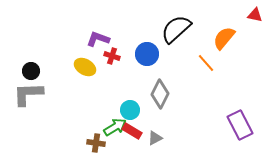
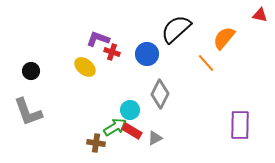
red triangle: moved 5 px right
red cross: moved 4 px up
yellow ellipse: rotated 10 degrees clockwise
gray L-shape: moved 18 px down; rotated 108 degrees counterclockwise
purple rectangle: rotated 28 degrees clockwise
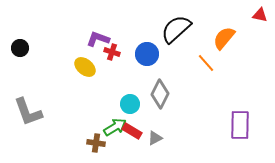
black circle: moved 11 px left, 23 px up
cyan circle: moved 6 px up
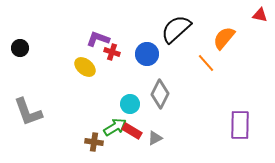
brown cross: moved 2 px left, 1 px up
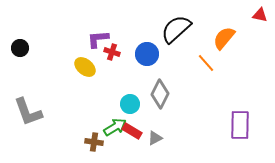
purple L-shape: rotated 25 degrees counterclockwise
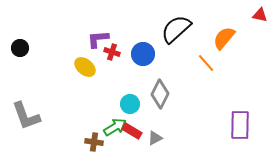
blue circle: moved 4 px left
gray L-shape: moved 2 px left, 4 px down
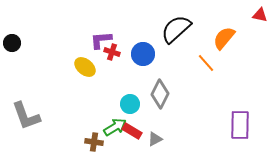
purple L-shape: moved 3 px right, 1 px down
black circle: moved 8 px left, 5 px up
gray triangle: moved 1 px down
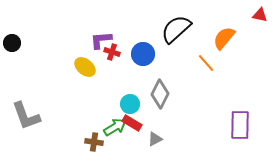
red rectangle: moved 8 px up
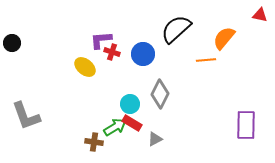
orange line: moved 3 px up; rotated 54 degrees counterclockwise
purple rectangle: moved 6 px right
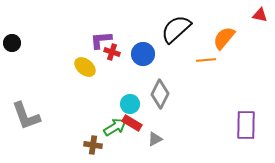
brown cross: moved 1 px left, 3 px down
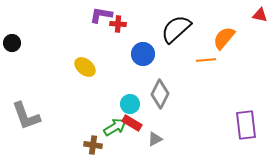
purple L-shape: moved 25 px up; rotated 15 degrees clockwise
red cross: moved 6 px right, 28 px up; rotated 14 degrees counterclockwise
purple rectangle: rotated 8 degrees counterclockwise
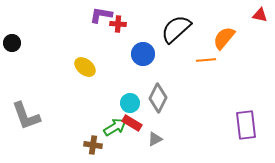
gray diamond: moved 2 px left, 4 px down
cyan circle: moved 1 px up
